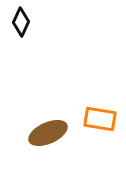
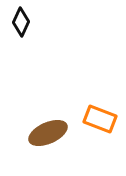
orange rectangle: rotated 12 degrees clockwise
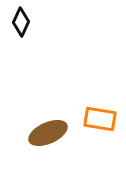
orange rectangle: rotated 12 degrees counterclockwise
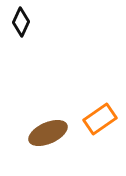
orange rectangle: rotated 44 degrees counterclockwise
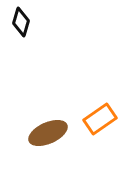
black diamond: rotated 8 degrees counterclockwise
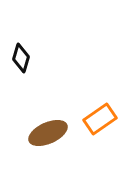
black diamond: moved 36 px down
